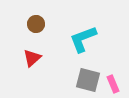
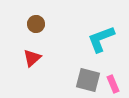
cyan L-shape: moved 18 px right
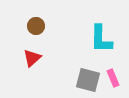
brown circle: moved 2 px down
cyan L-shape: rotated 68 degrees counterclockwise
pink rectangle: moved 6 px up
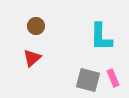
cyan L-shape: moved 2 px up
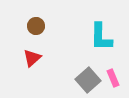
gray square: rotated 35 degrees clockwise
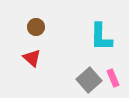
brown circle: moved 1 px down
red triangle: rotated 36 degrees counterclockwise
gray square: moved 1 px right
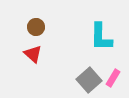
red triangle: moved 1 px right, 4 px up
pink rectangle: rotated 54 degrees clockwise
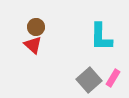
red triangle: moved 9 px up
